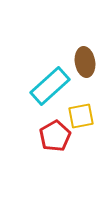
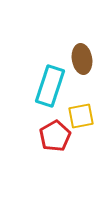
brown ellipse: moved 3 px left, 3 px up
cyan rectangle: rotated 30 degrees counterclockwise
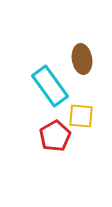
cyan rectangle: rotated 54 degrees counterclockwise
yellow square: rotated 16 degrees clockwise
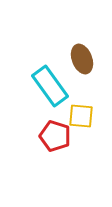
brown ellipse: rotated 12 degrees counterclockwise
red pentagon: rotated 24 degrees counterclockwise
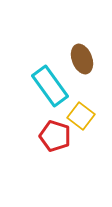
yellow square: rotated 32 degrees clockwise
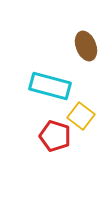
brown ellipse: moved 4 px right, 13 px up
cyan rectangle: rotated 39 degrees counterclockwise
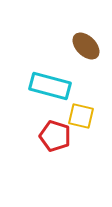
brown ellipse: rotated 24 degrees counterclockwise
yellow square: rotated 24 degrees counterclockwise
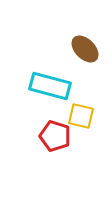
brown ellipse: moved 1 px left, 3 px down
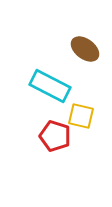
brown ellipse: rotated 8 degrees counterclockwise
cyan rectangle: rotated 12 degrees clockwise
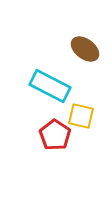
red pentagon: moved 1 px up; rotated 16 degrees clockwise
